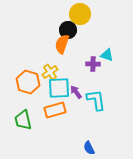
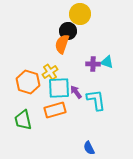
black circle: moved 1 px down
cyan triangle: moved 7 px down
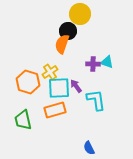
purple arrow: moved 6 px up
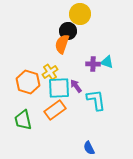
orange rectangle: rotated 20 degrees counterclockwise
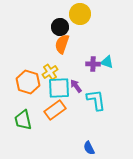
black circle: moved 8 px left, 4 px up
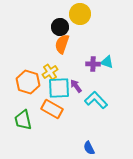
cyan L-shape: rotated 35 degrees counterclockwise
orange rectangle: moved 3 px left, 1 px up; rotated 65 degrees clockwise
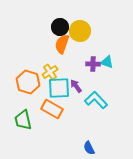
yellow circle: moved 17 px down
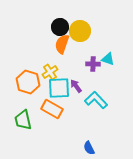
cyan triangle: moved 1 px right, 3 px up
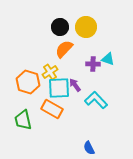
yellow circle: moved 6 px right, 4 px up
orange semicircle: moved 2 px right, 5 px down; rotated 24 degrees clockwise
purple arrow: moved 1 px left, 1 px up
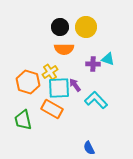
orange semicircle: rotated 132 degrees counterclockwise
